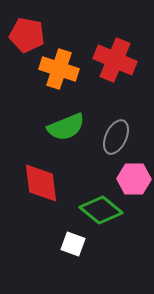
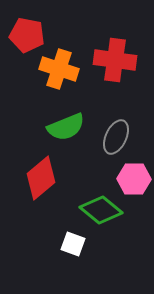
red cross: rotated 15 degrees counterclockwise
red diamond: moved 5 px up; rotated 57 degrees clockwise
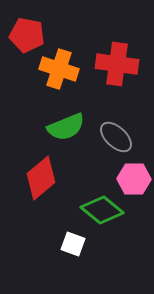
red cross: moved 2 px right, 4 px down
gray ellipse: rotated 72 degrees counterclockwise
green diamond: moved 1 px right
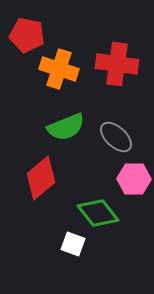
green diamond: moved 4 px left, 3 px down; rotated 12 degrees clockwise
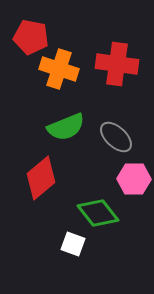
red pentagon: moved 4 px right, 2 px down
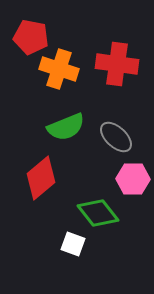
pink hexagon: moved 1 px left
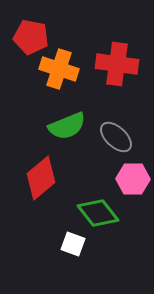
green semicircle: moved 1 px right, 1 px up
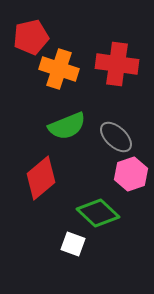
red pentagon: rotated 24 degrees counterclockwise
pink hexagon: moved 2 px left, 5 px up; rotated 20 degrees counterclockwise
green diamond: rotated 9 degrees counterclockwise
